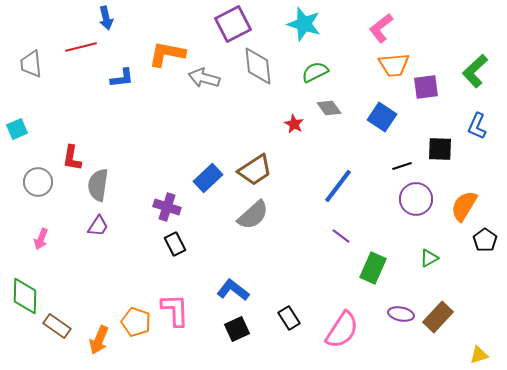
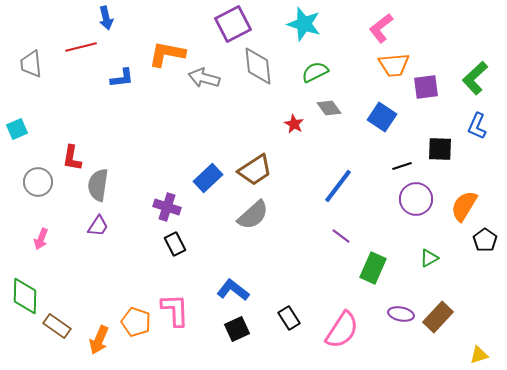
green L-shape at (475, 71): moved 7 px down
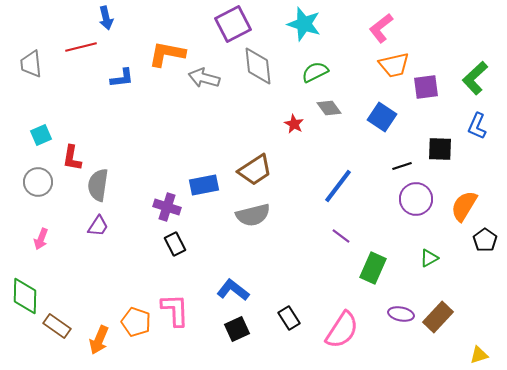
orange trapezoid at (394, 65): rotated 8 degrees counterclockwise
cyan square at (17, 129): moved 24 px right, 6 px down
blue rectangle at (208, 178): moved 4 px left, 7 px down; rotated 32 degrees clockwise
gray semicircle at (253, 215): rotated 28 degrees clockwise
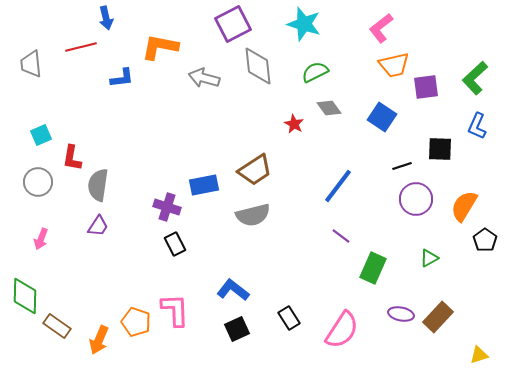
orange L-shape at (167, 54): moved 7 px left, 7 px up
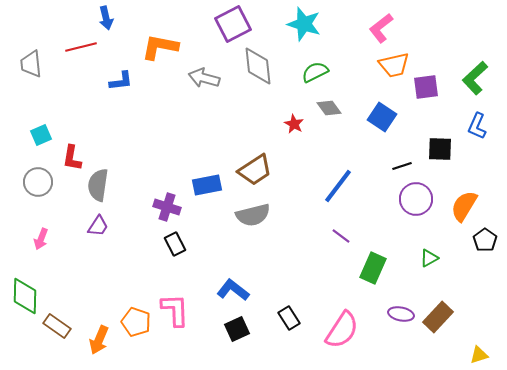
blue L-shape at (122, 78): moved 1 px left, 3 px down
blue rectangle at (204, 185): moved 3 px right
